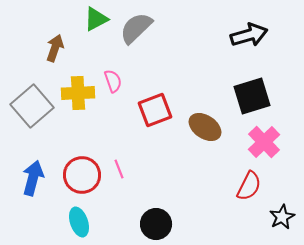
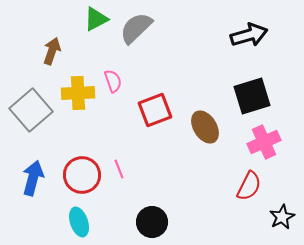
brown arrow: moved 3 px left, 3 px down
gray square: moved 1 px left, 4 px down
brown ellipse: rotated 24 degrees clockwise
pink cross: rotated 20 degrees clockwise
black circle: moved 4 px left, 2 px up
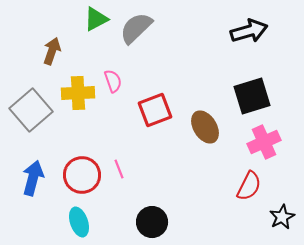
black arrow: moved 4 px up
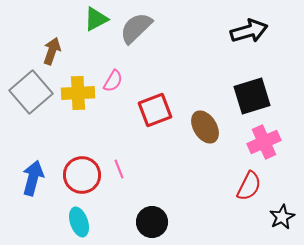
pink semicircle: rotated 50 degrees clockwise
gray square: moved 18 px up
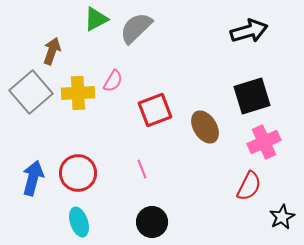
pink line: moved 23 px right
red circle: moved 4 px left, 2 px up
